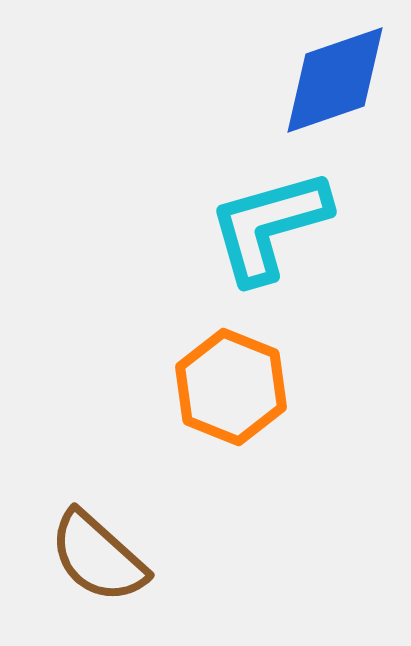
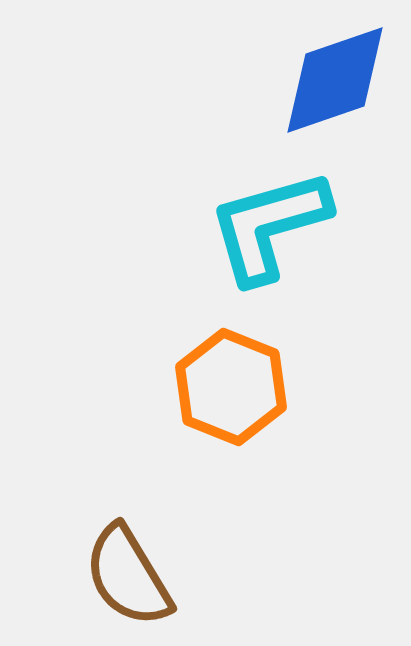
brown semicircle: moved 30 px right, 19 px down; rotated 17 degrees clockwise
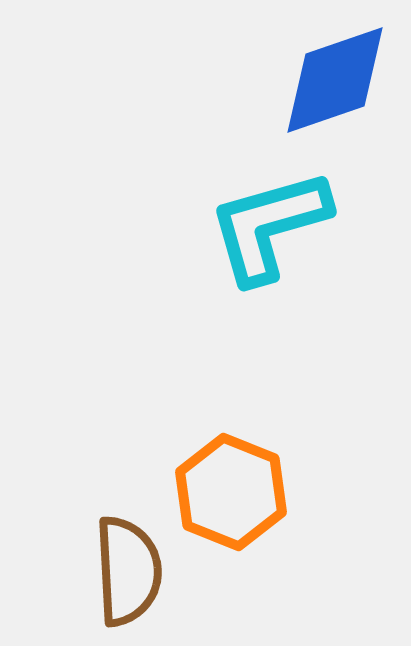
orange hexagon: moved 105 px down
brown semicircle: moved 5 px up; rotated 152 degrees counterclockwise
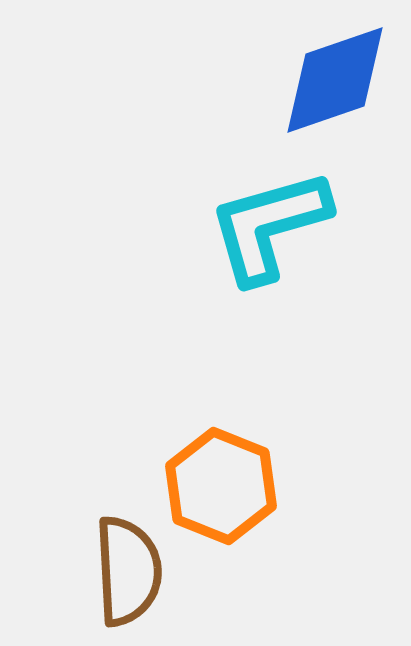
orange hexagon: moved 10 px left, 6 px up
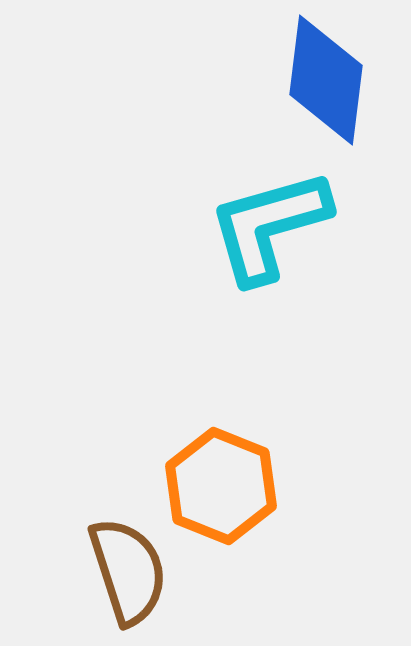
blue diamond: moved 9 px left; rotated 64 degrees counterclockwise
brown semicircle: rotated 15 degrees counterclockwise
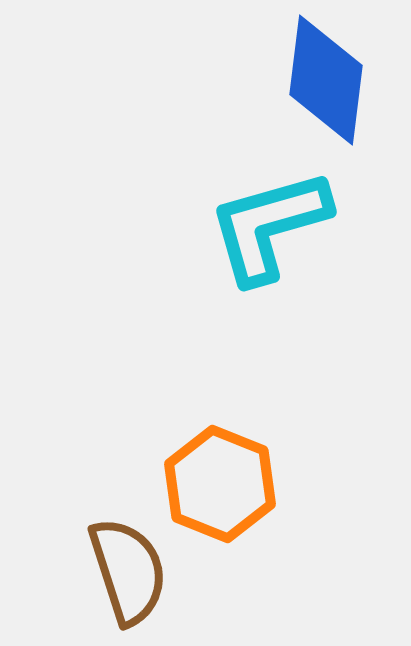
orange hexagon: moved 1 px left, 2 px up
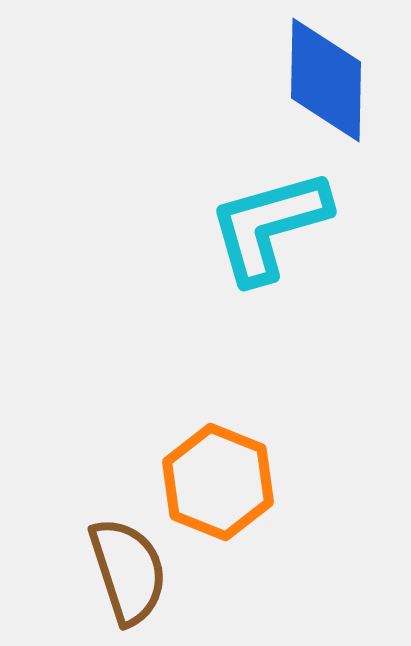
blue diamond: rotated 6 degrees counterclockwise
orange hexagon: moved 2 px left, 2 px up
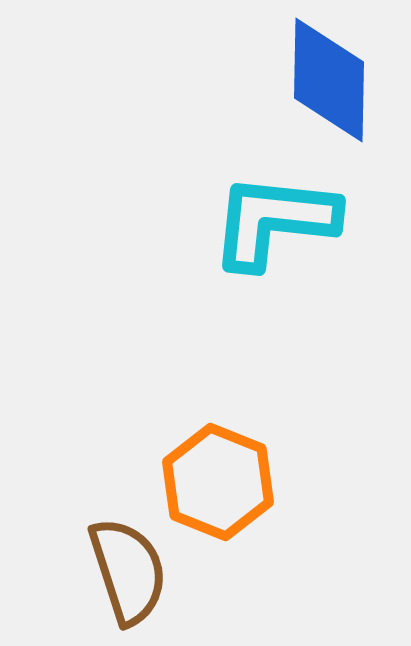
blue diamond: moved 3 px right
cyan L-shape: moved 5 px right, 5 px up; rotated 22 degrees clockwise
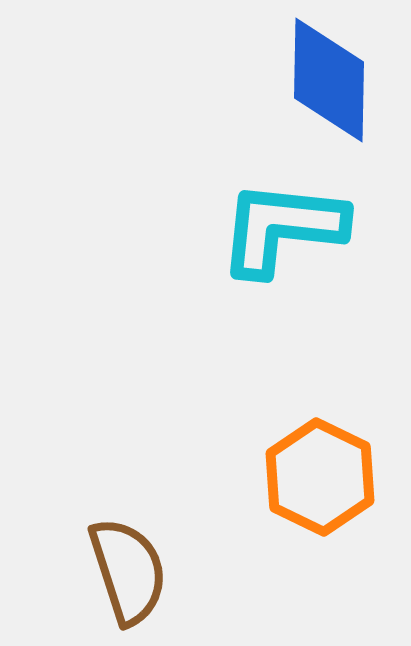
cyan L-shape: moved 8 px right, 7 px down
orange hexagon: moved 102 px right, 5 px up; rotated 4 degrees clockwise
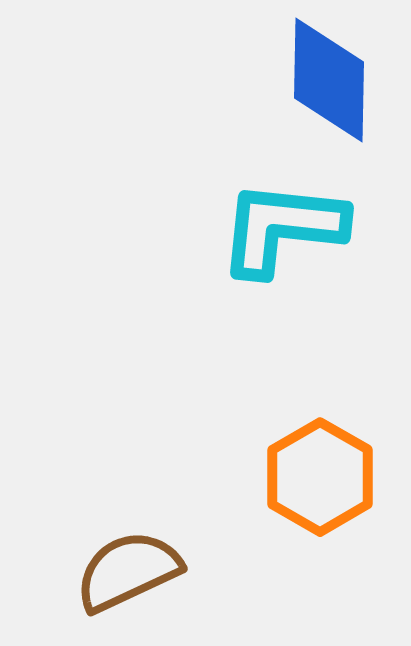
orange hexagon: rotated 4 degrees clockwise
brown semicircle: rotated 97 degrees counterclockwise
